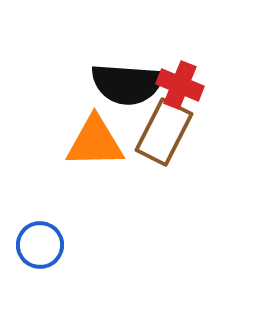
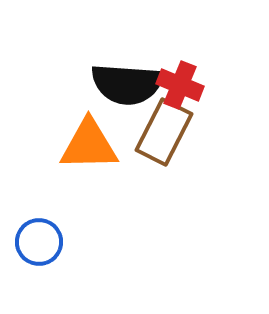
orange triangle: moved 6 px left, 3 px down
blue circle: moved 1 px left, 3 px up
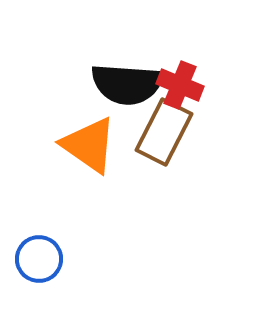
orange triangle: rotated 36 degrees clockwise
blue circle: moved 17 px down
